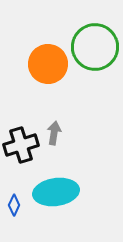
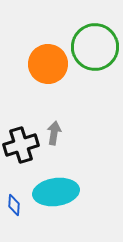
blue diamond: rotated 20 degrees counterclockwise
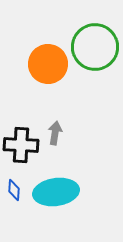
gray arrow: moved 1 px right
black cross: rotated 20 degrees clockwise
blue diamond: moved 15 px up
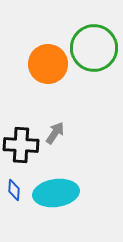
green circle: moved 1 px left, 1 px down
gray arrow: rotated 25 degrees clockwise
cyan ellipse: moved 1 px down
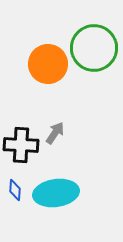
blue diamond: moved 1 px right
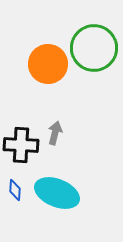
gray arrow: rotated 20 degrees counterclockwise
cyan ellipse: moved 1 px right; rotated 30 degrees clockwise
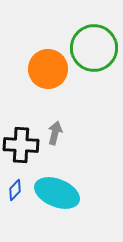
orange circle: moved 5 px down
blue diamond: rotated 40 degrees clockwise
